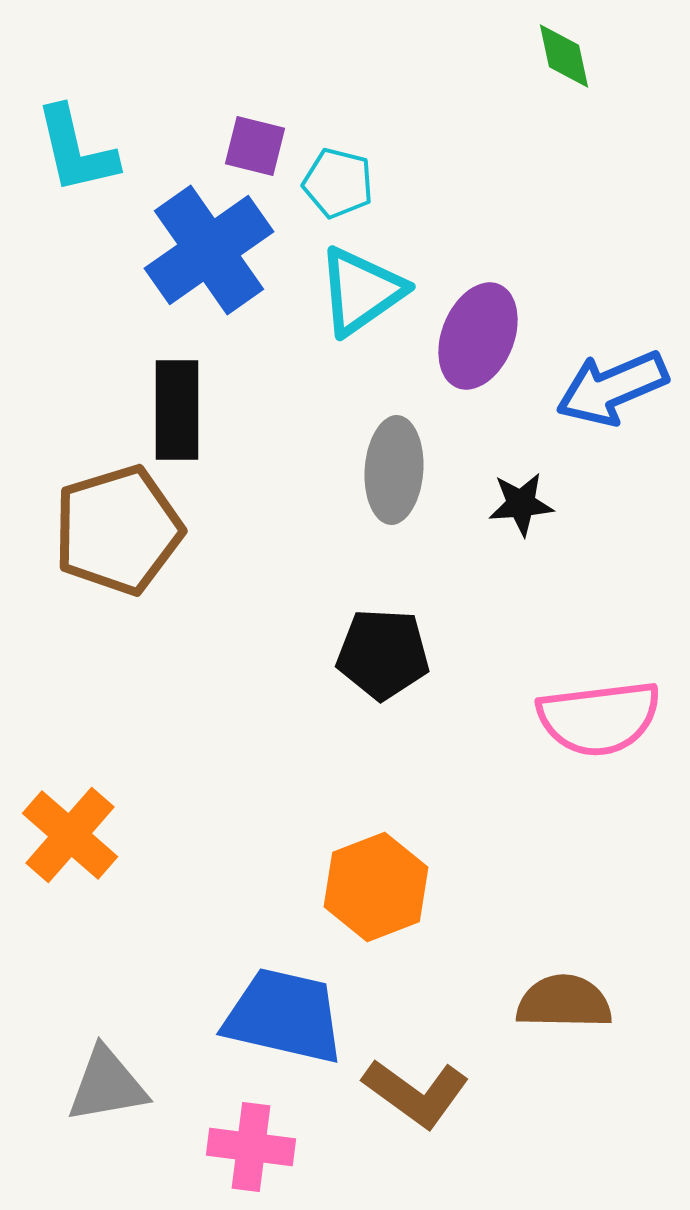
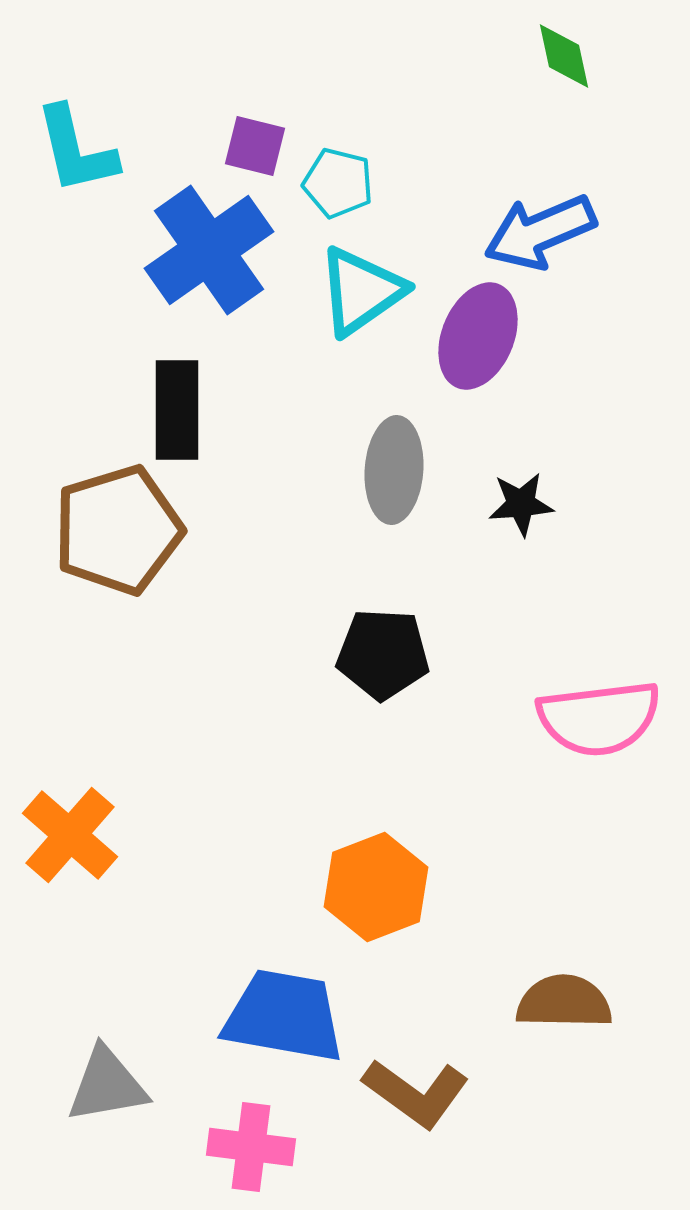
blue arrow: moved 72 px left, 156 px up
blue trapezoid: rotated 3 degrees counterclockwise
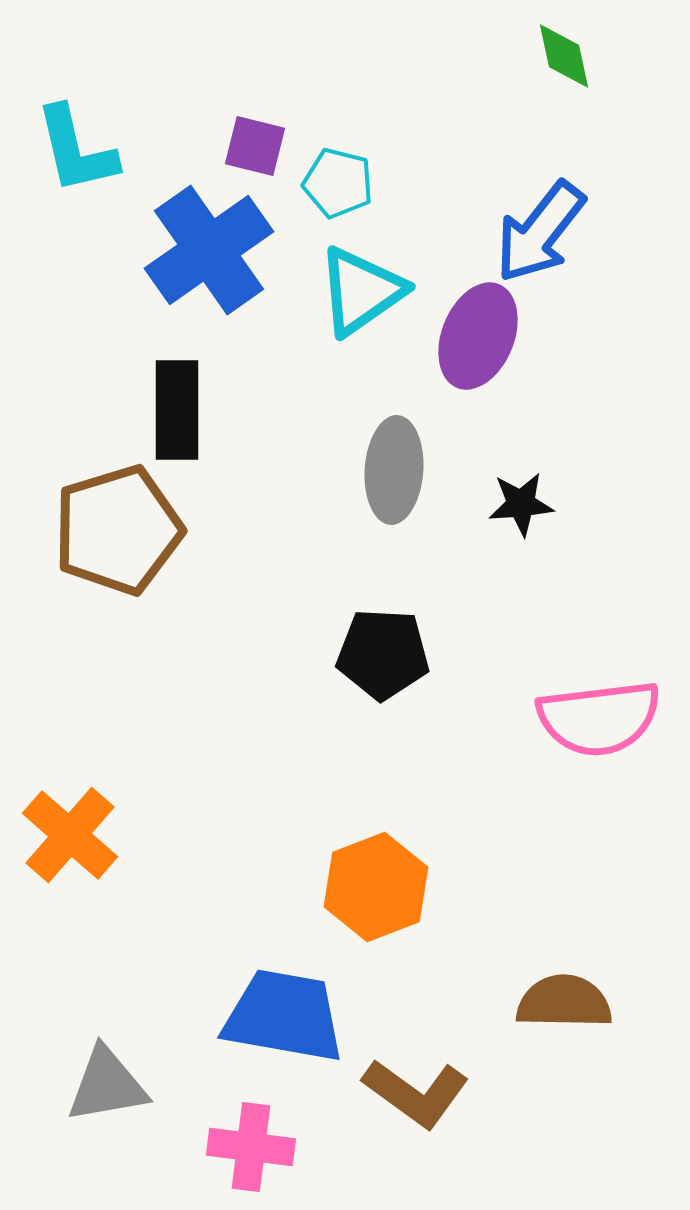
blue arrow: rotated 29 degrees counterclockwise
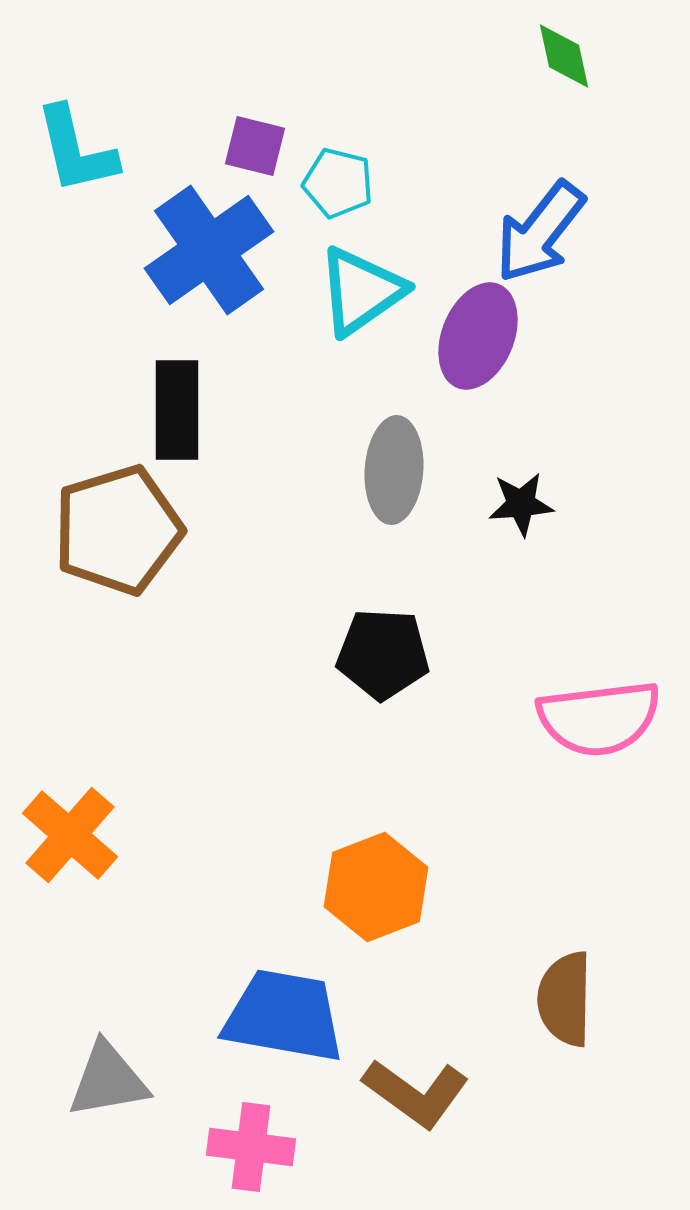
brown semicircle: moved 1 px right, 3 px up; rotated 90 degrees counterclockwise
gray triangle: moved 1 px right, 5 px up
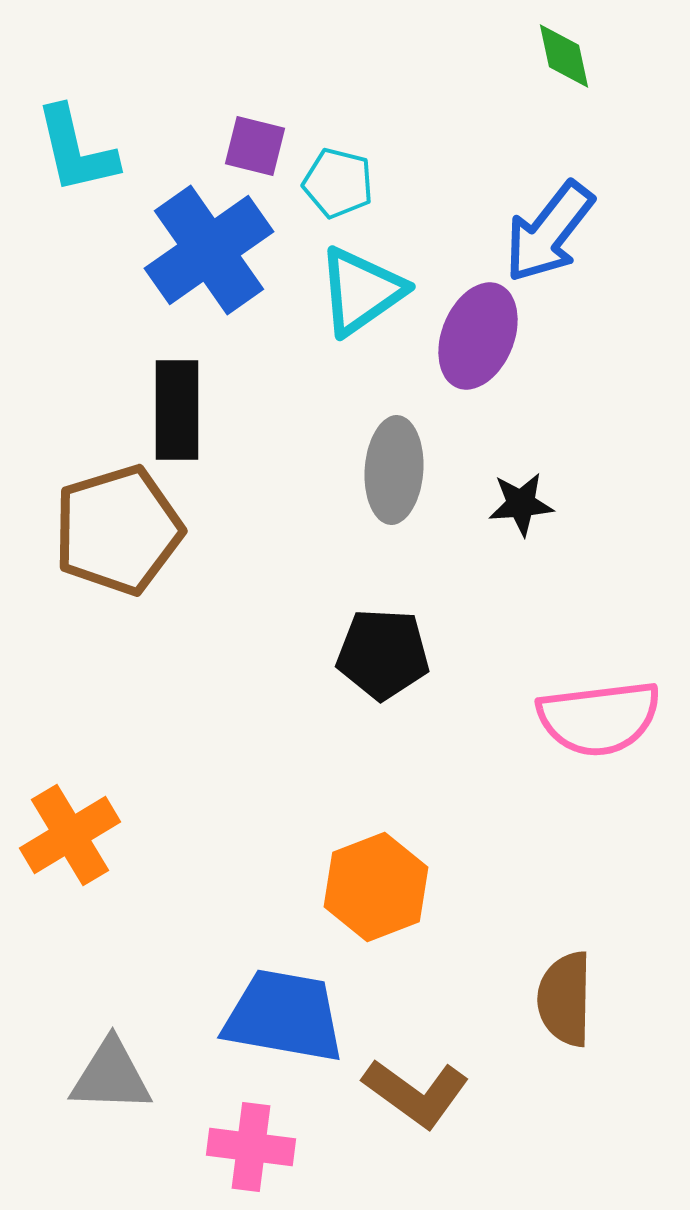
blue arrow: moved 9 px right
orange cross: rotated 18 degrees clockwise
gray triangle: moved 3 px right, 4 px up; rotated 12 degrees clockwise
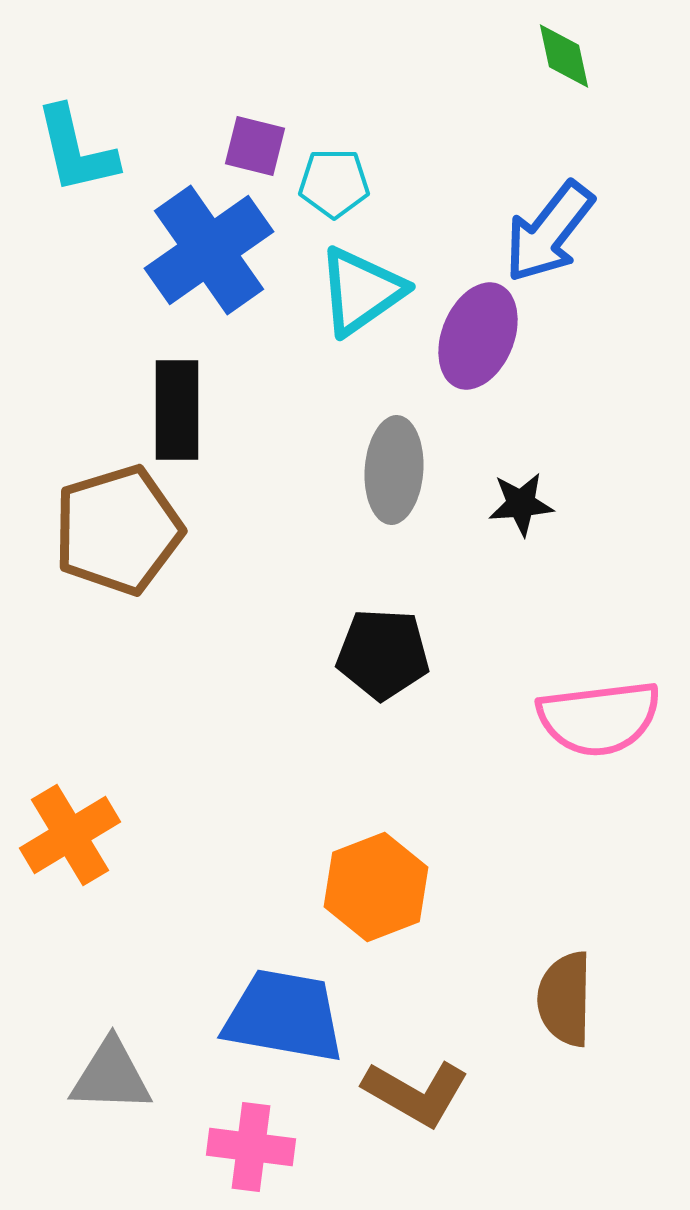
cyan pentagon: moved 4 px left; rotated 14 degrees counterclockwise
brown L-shape: rotated 6 degrees counterclockwise
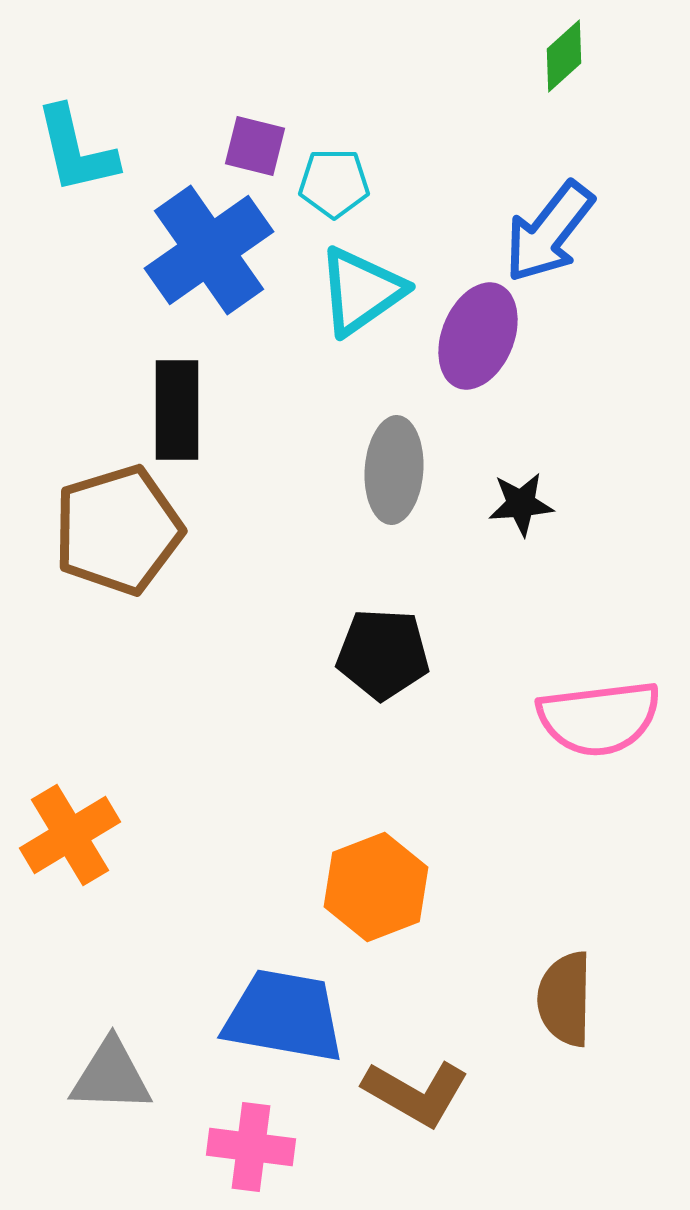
green diamond: rotated 60 degrees clockwise
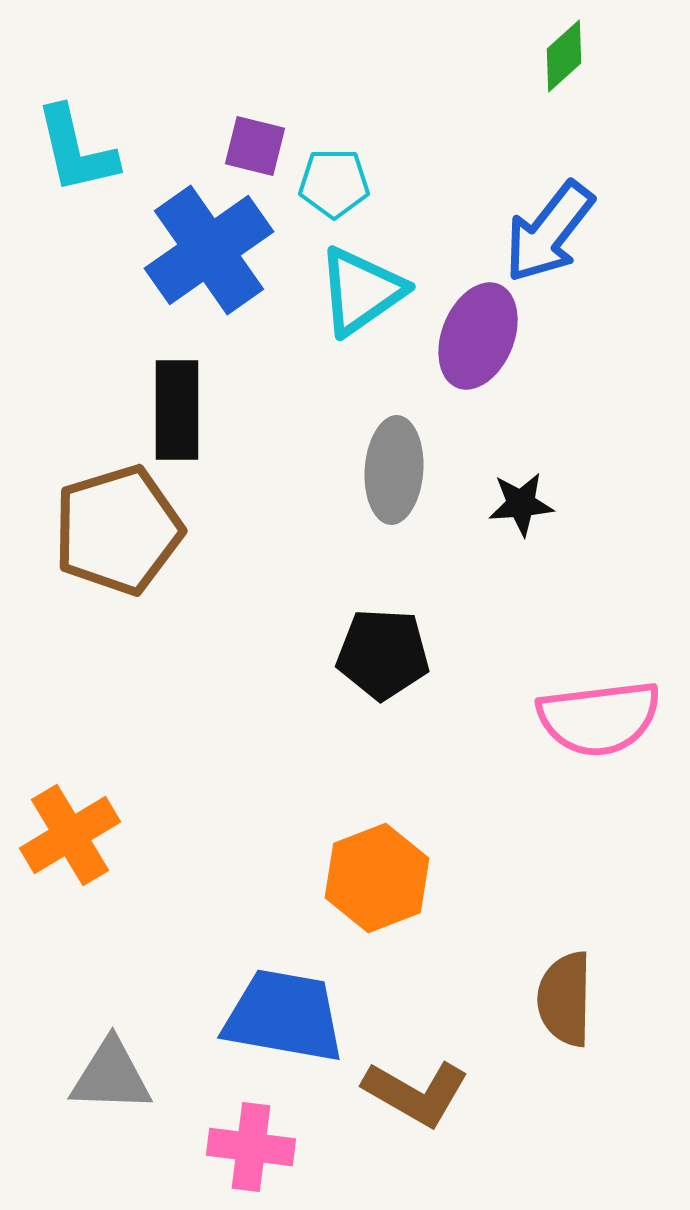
orange hexagon: moved 1 px right, 9 px up
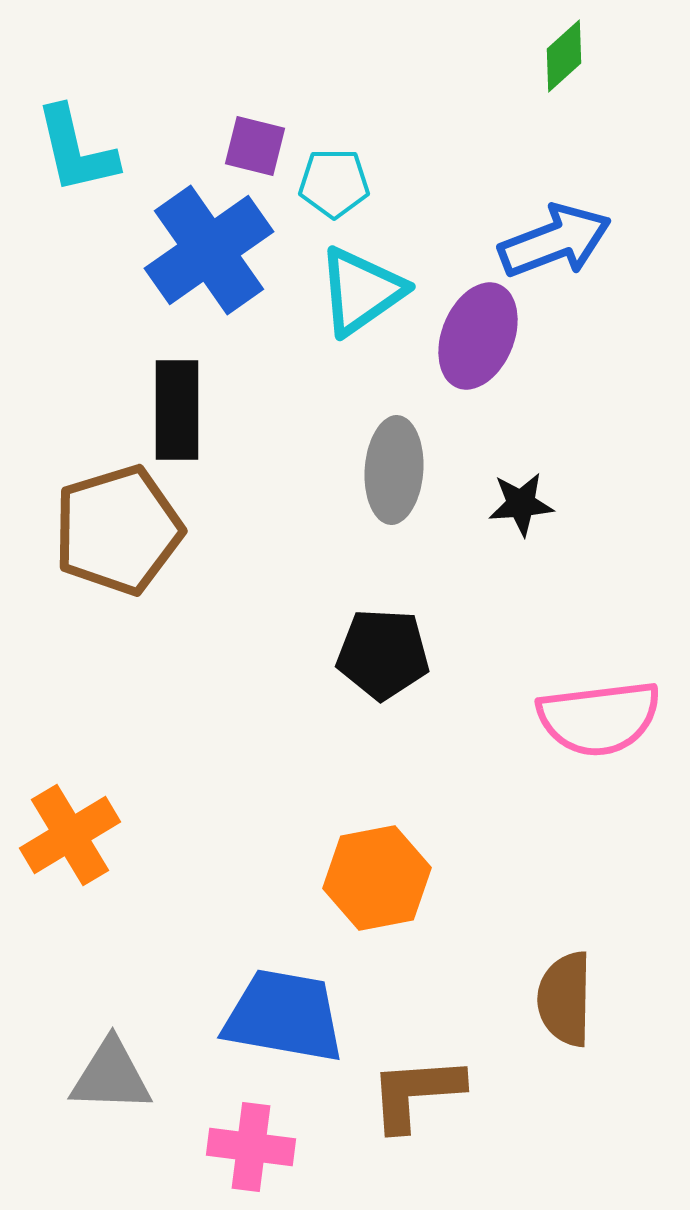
blue arrow: moved 6 px right, 9 px down; rotated 149 degrees counterclockwise
orange hexagon: rotated 10 degrees clockwise
brown L-shape: rotated 146 degrees clockwise
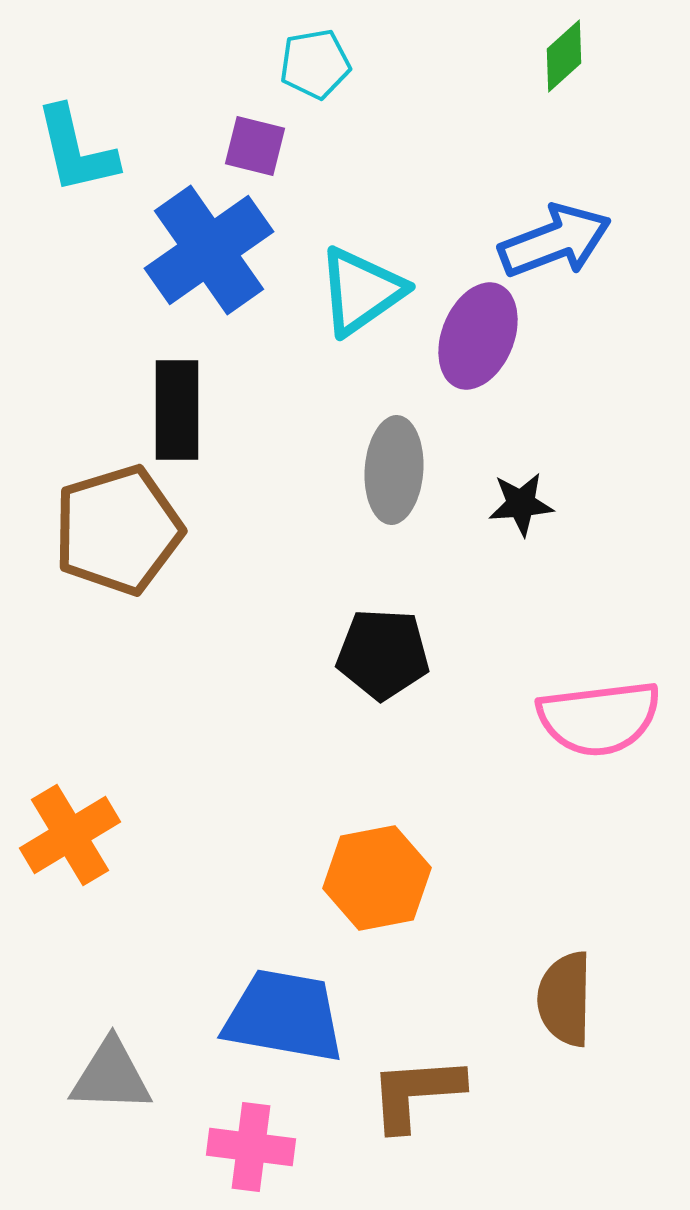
cyan pentagon: moved 19 px left, 119 px up; rotated 10 degrees counterclockwise
